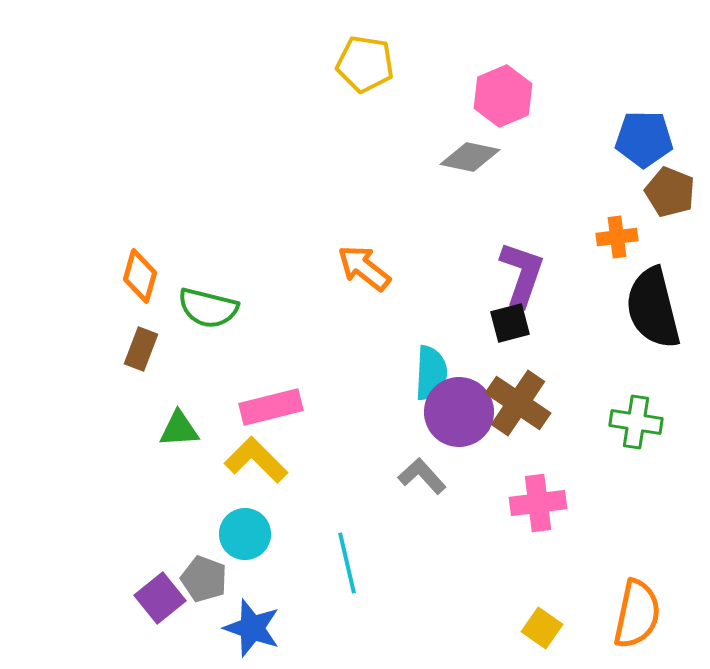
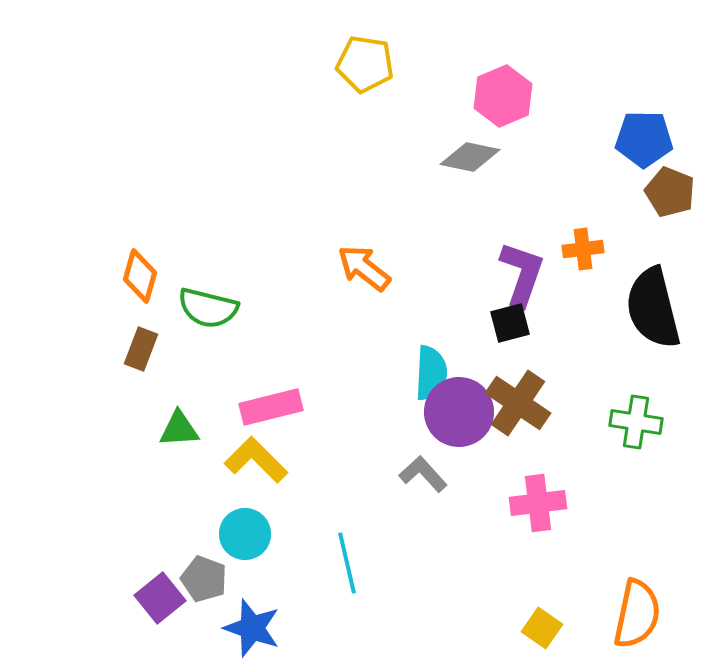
orange cross: moved 34 px left, 12 px down
gray L-shape: moved 1 px right, 2 px up
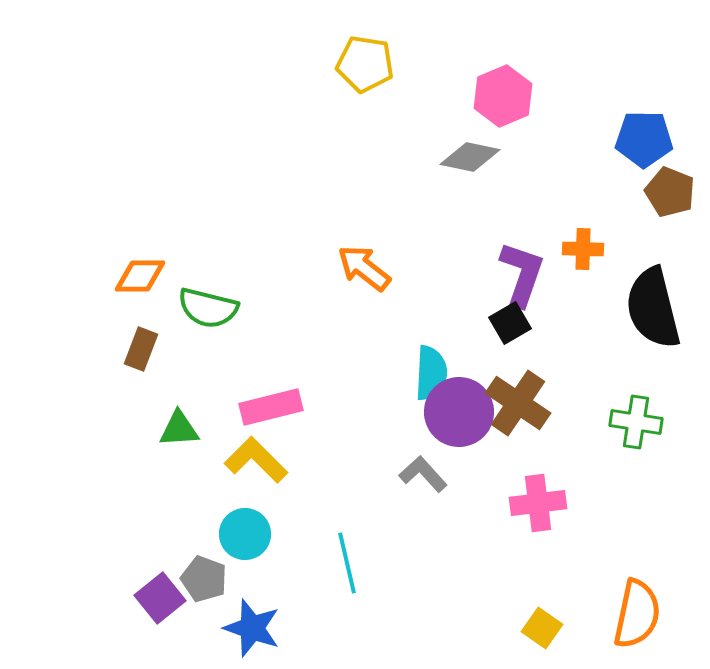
orange cross: rotated 9 degrees clockwise
orange diamond: rotated 74 degrees clockwise
black square: rotated 15 degrees counterclockwise
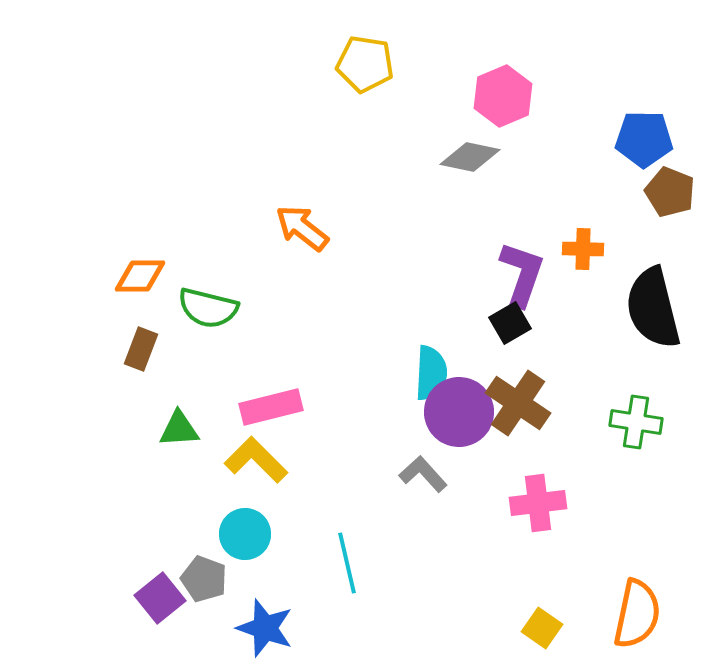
orange arrow: moved 62 px left, 40 px up
blue star: moved 13 px right
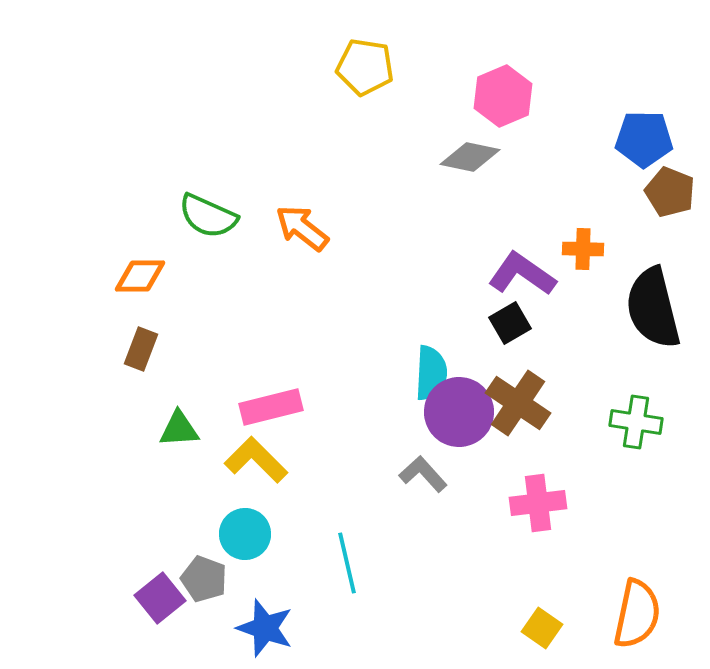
yellow pentagon: moved 3 px down
purple L-shape: rotated 74 degrees counterclockwise
green semicircle: moved 92 px up; rotated 10 degrees clockwise
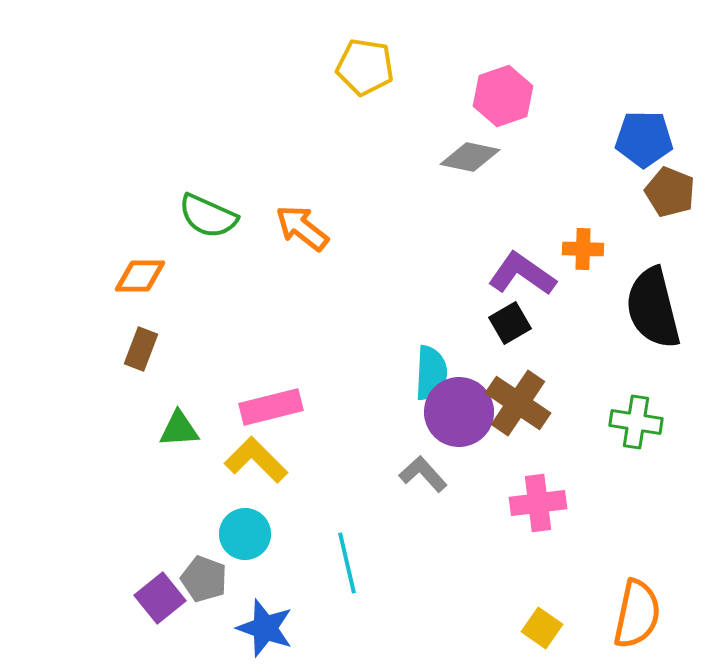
pink hexagon: rotated 4 degrees clockwise
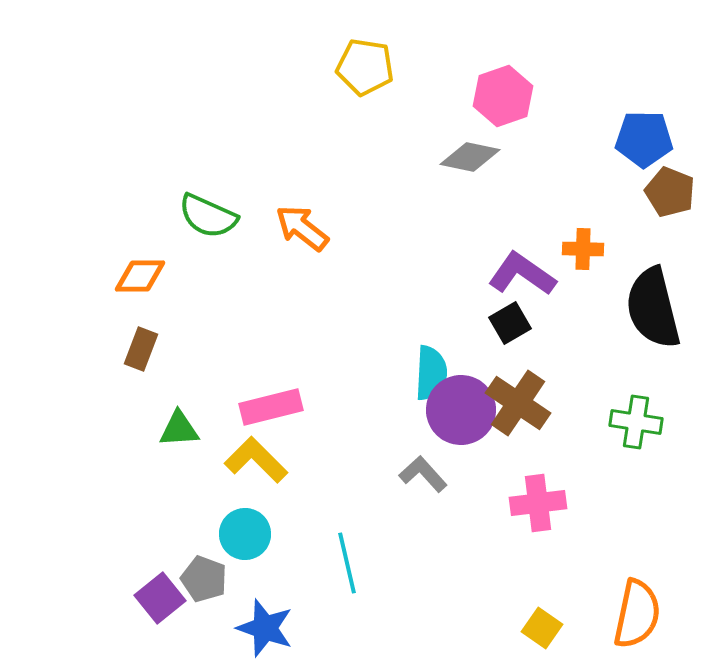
purple circle: moved 2 px right, 2 px up
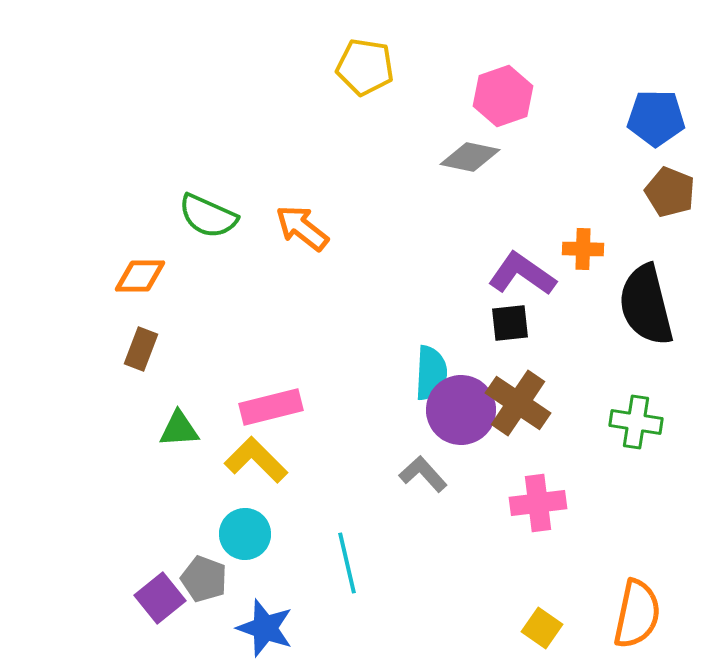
blue pentagon: moved 12 px right, 21 px up
black semicircle: moved 7 px left, 3 px up
black square: rotated 24 degrees clockwise
